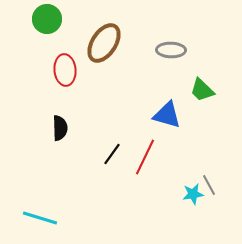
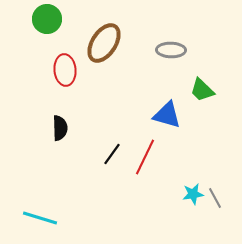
gray line: moved 6 px right, 13 px down
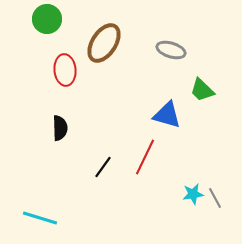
gray ellipse: rotated 16 degrees clockwise
black line: moved 9 px left, 13 px down
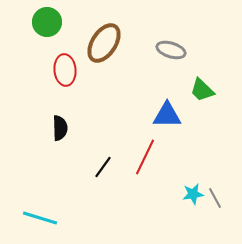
green circle: moved 3 px down
blue triangle: rotated 16 degrees counterclockwise
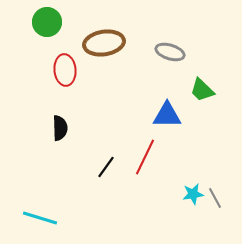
brown ellipse: rotated 48 degrees clockwise
gray ellipse: moved 1 px left, 2 px down
black line: moved 3 px right
